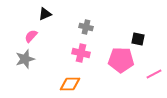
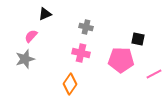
orange diamond: rotated 55 degrees counterclockwise
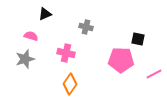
pink semicircle: rotated 64 degrees clockwise
pink cross: moved 15 px left
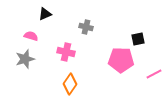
black square: rotated 24 degrees counterclockwise
pink cross: moved 1 px up
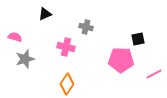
pink semicircle: moved 16 px left, 1 px down
pink cross: moved 5 px up
orange diamond: moved 3 px left
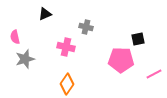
pink semicircle: rotated 120 degrees counterclockwise
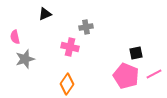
gray cross: rotated 24 degrees counterclockwise
black square: moved 2 px left, 14 px down
pink cross: moved 4 px right
pink pentagon: moved 5 px right, 16 px down; rotated 20 degrees clockwise
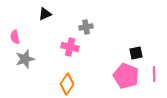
pink line: rotated 63 degrees counterclockwise
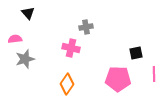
black triangle: moved 17 px left, 1 px up; rotated 48 degrees counterclockwise
pink semicircle: moved 2 px down; rotated 96 degrees clockwise
pink cross: moved 1 px right, 1 px down
pink pentagon: moved 8 px left, 3 px down; rotated 20 degrees counterclockwise
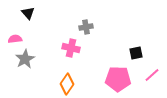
gray star: rotated 12 degrees counterclockwise
pink line: moved 2 px left, 1 px down; rotated 49 degrees clockwise
